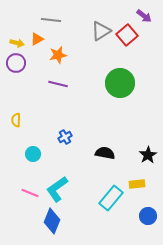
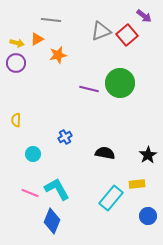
gray triangle: rotated 10 degrees clockwise
purple line: moved 31 px right, 5 px down
cyan L-shape: rotated 96 degrees clockwise
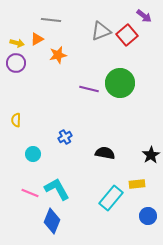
black star: moved 3 px right
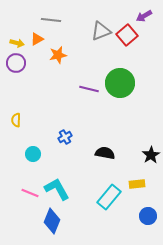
purple arrow: rotated 112 degrees clockwise
cyan rectangle: moved 2 px left, 1 px up
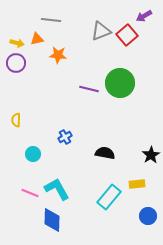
orange triangle: rotated 16 degrees clockwise
orange star: rotated 18 degrees clockwise
blue diamond: moved 1 px up; rotated 20 degrees counterclockwise
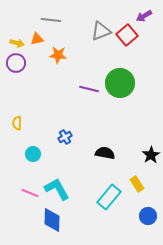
yellow semicircle: moved 1 px right, 3 px down
yellow rectangle: rotated 63 degrees clockwise
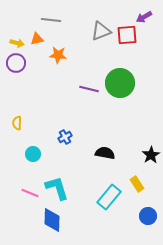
purple arrow: moved 1 px down
red square: rotated 35 degrees clockwise
cyan L-shape: moved 1 px up; rotated 12 degrees clockwise
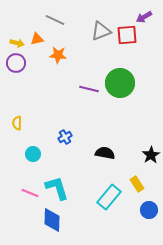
gray line: moved 4 px right; rotated 18 degrees clockwise
blue circle: moved 1 px right, 6 px up
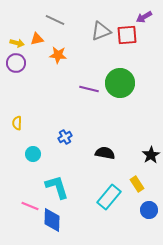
cyan L-shape: moved 1 px up
pink line: moved 13 px down
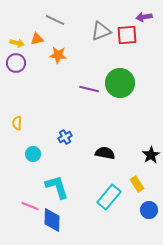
purple arrow: rotated 21 degrees clockwise
